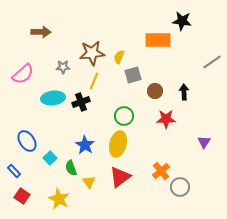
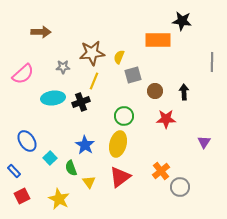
gray line: rotated 54 degrees counterclockwise
red square: rotated 28 degrees clockwise
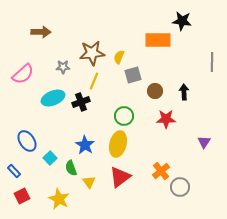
cyan ellipse: rotated 15 degrees counterclockwise
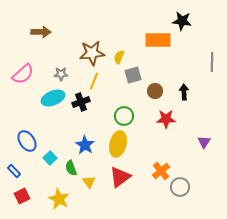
gray star: moved 2 px left, 7 px down
